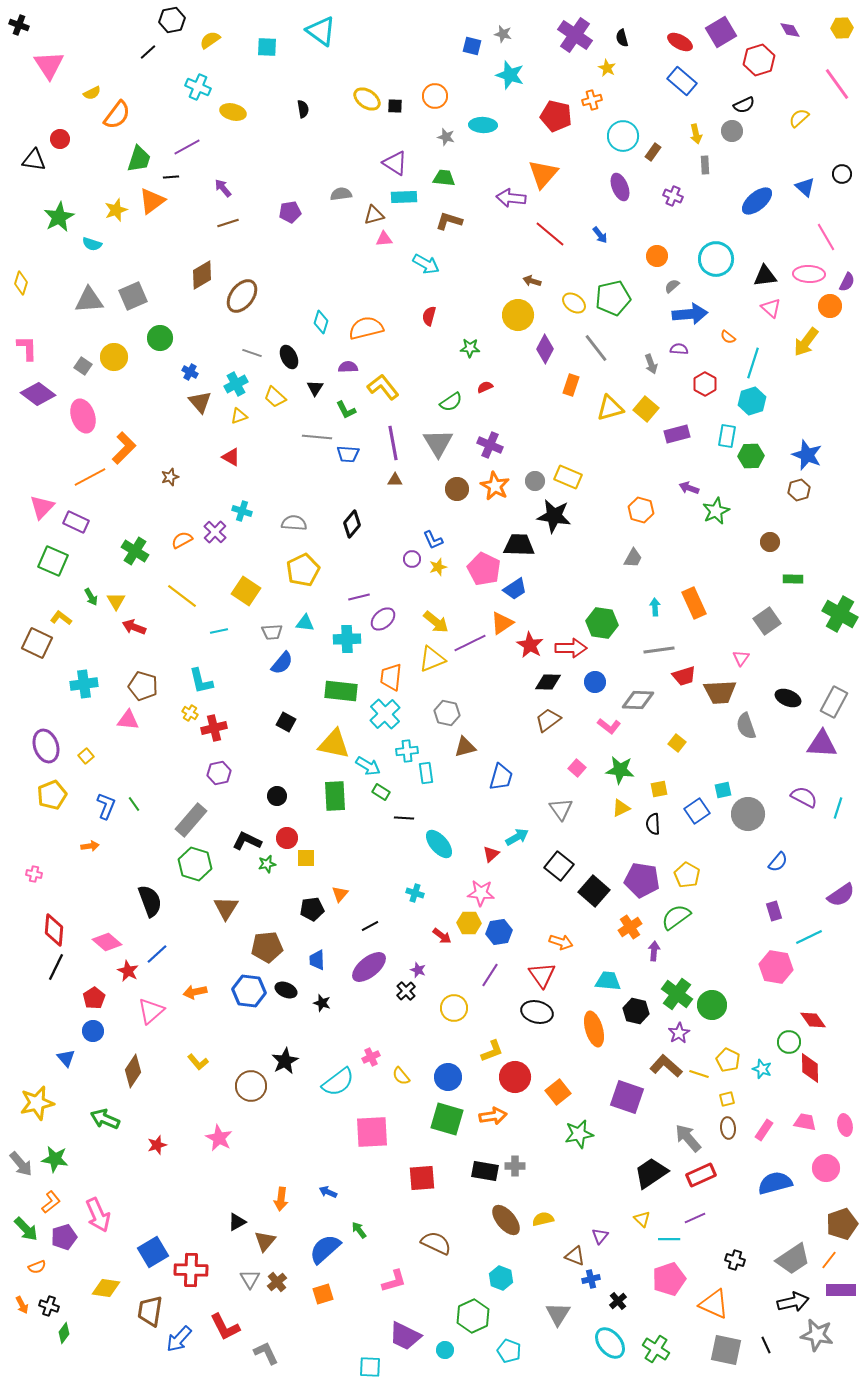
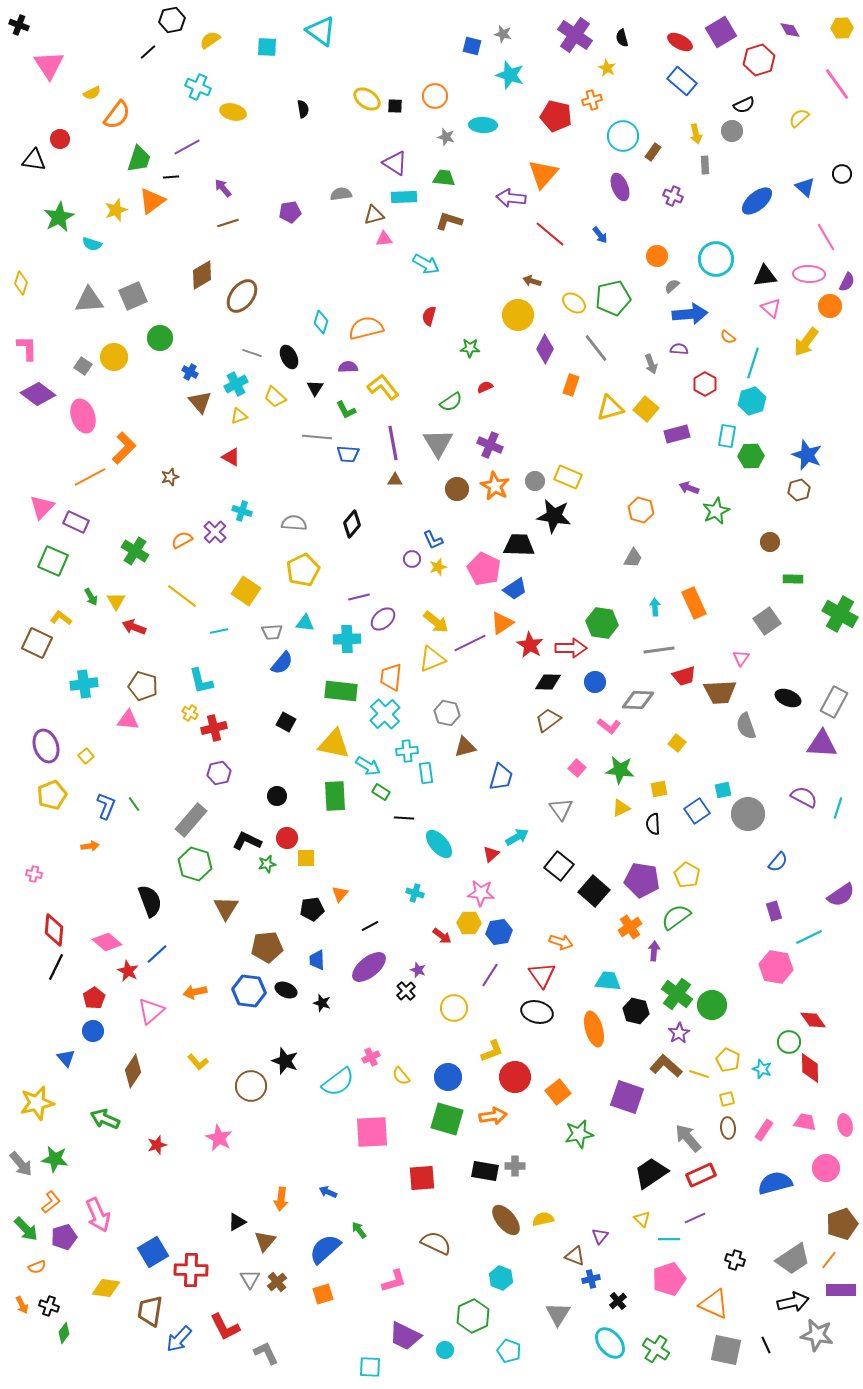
black star at (285, 1061): rotated 24 degrees counterclockwise
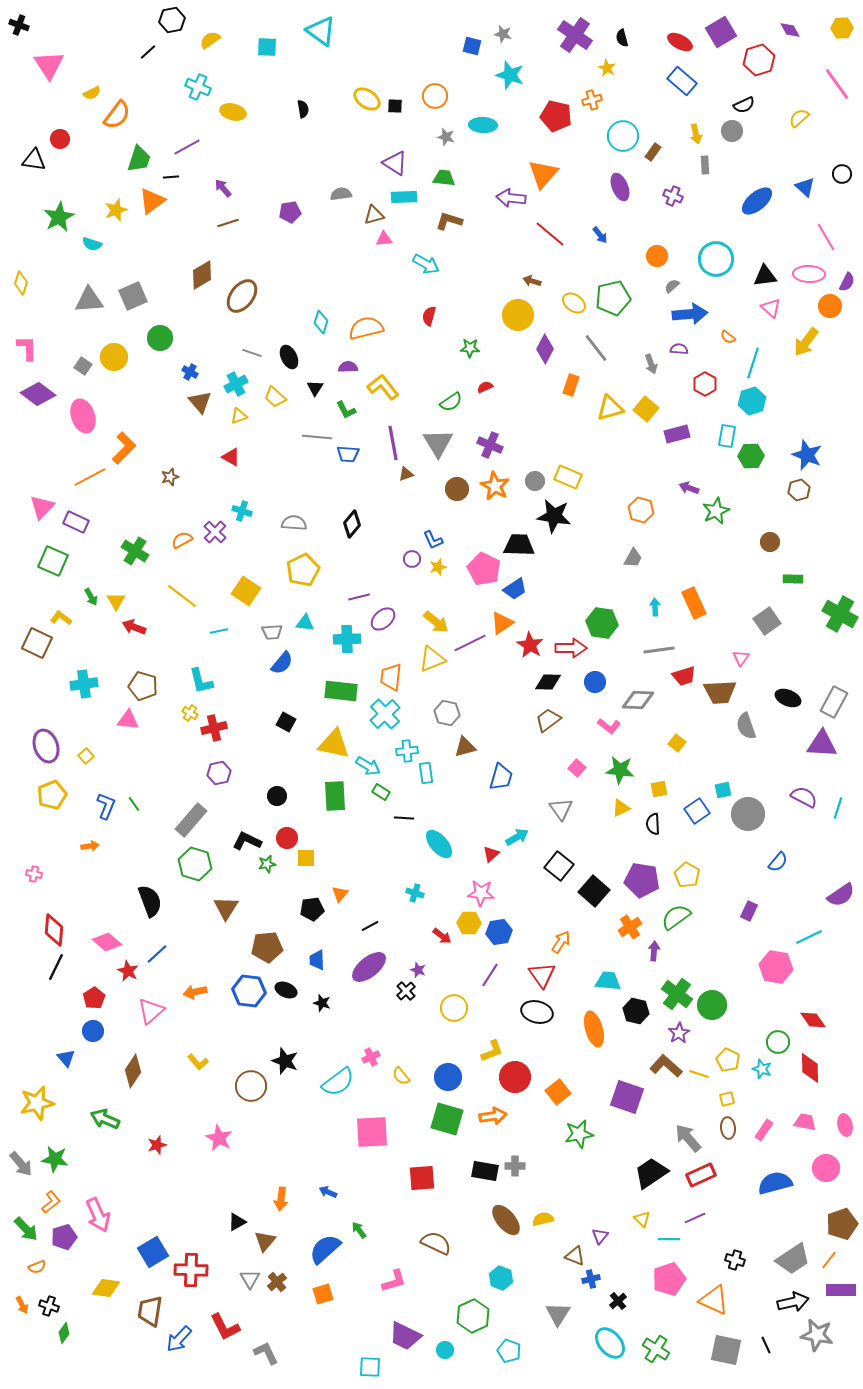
brown triangle at (395, 480): moved 11 px right, 6 px up; rotated 21 degrees counterclockwise
purple rectangle at (774, 911): moved 25 px left; rotated 42 degrees clockwise
orange arrow at (561, 942): rotated 75 degrees counterclockwise
green circle at (789, 1042): moved 11 px left
orange triangle at (714, 1304): moved 4 px up
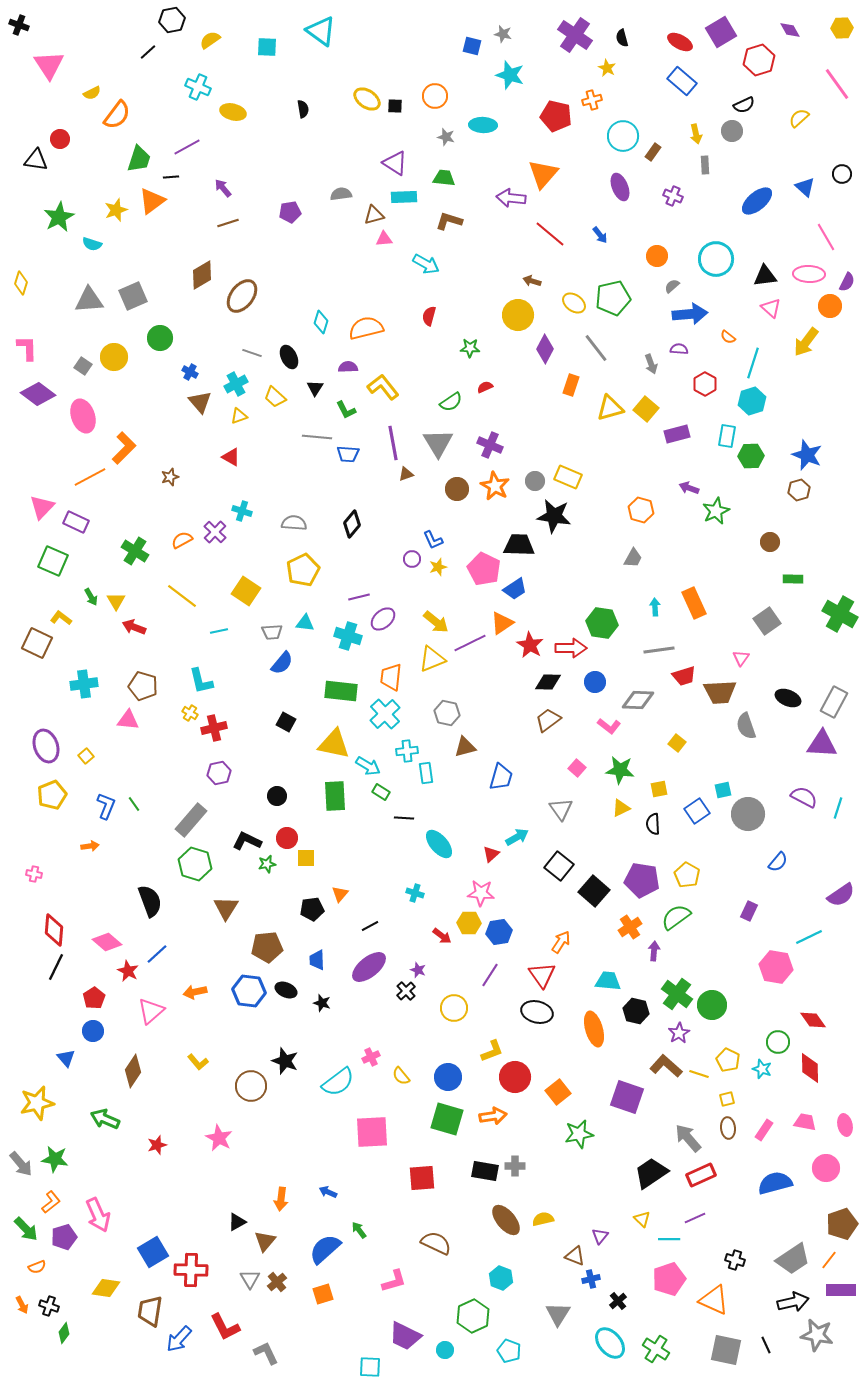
black triangle at (34, 160): moved 2 px right
cyan cross at (347, 639): moved 1 px right, 3 px up; rotated 20 degrees clockwise
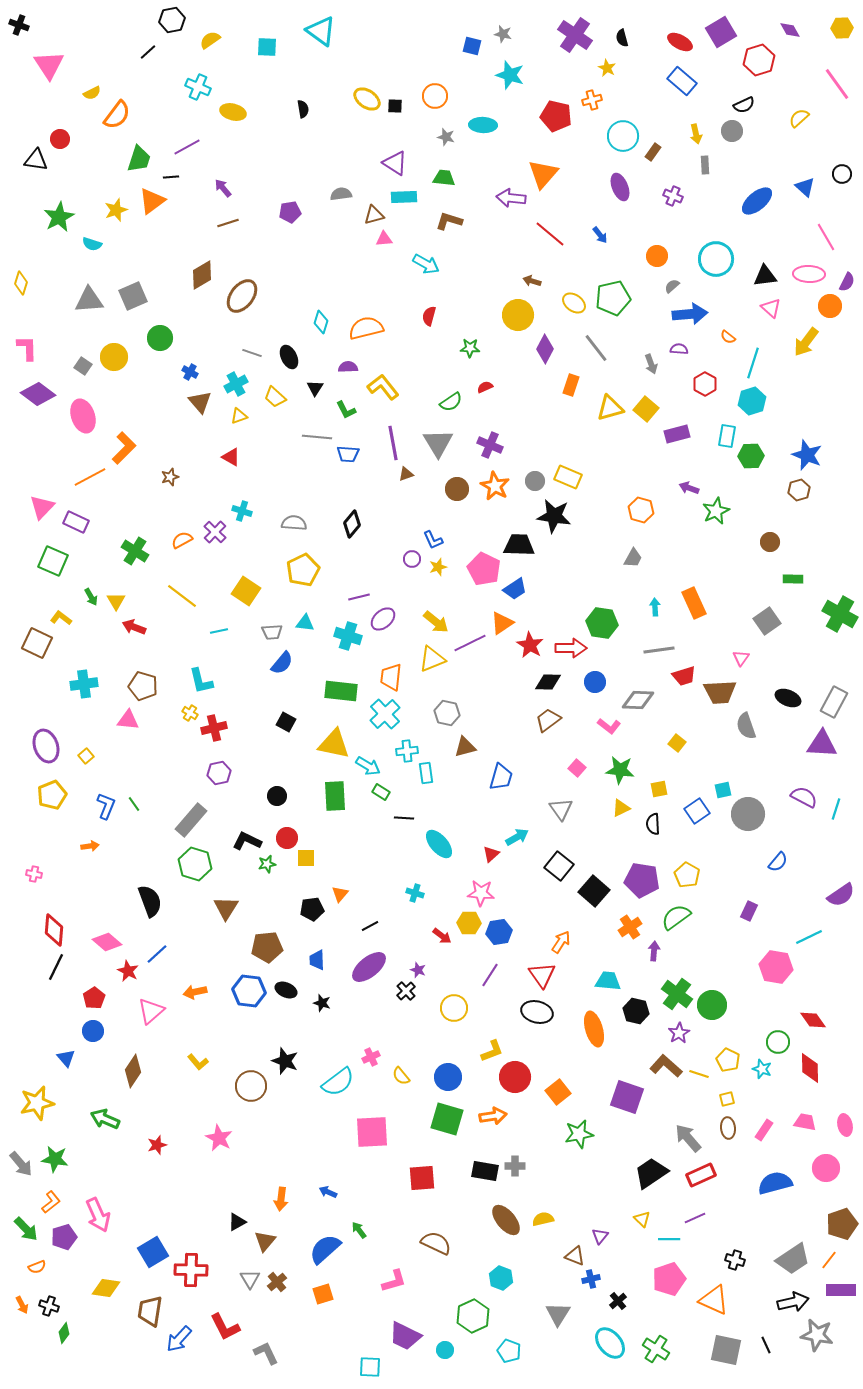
cyan line at (838, 808): moved 2 px left, 1 px down
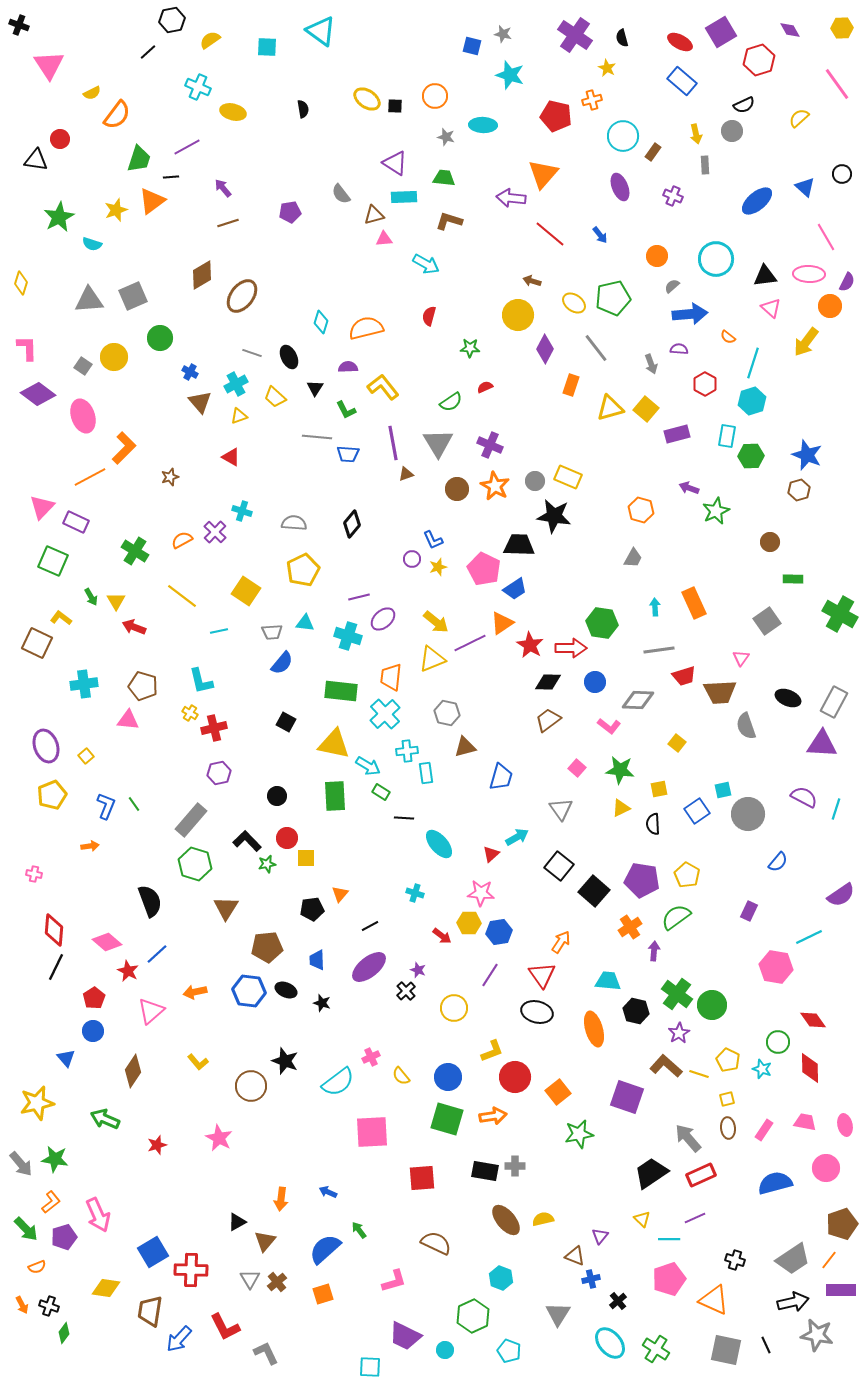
gray semicircle at (341, 194): rotated 120 degrees counterclockwise
black L-shape at (247, 841): rotated 20 degrees clockwise
